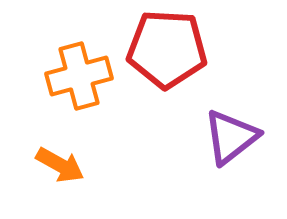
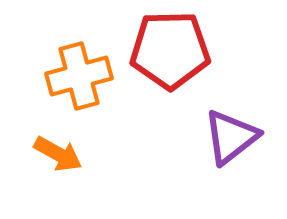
red pentagon: moved 3 px right, 1 px down; rotated 4 degrees counterclockwise
orange arrow: moved 2 px left, 11 px up
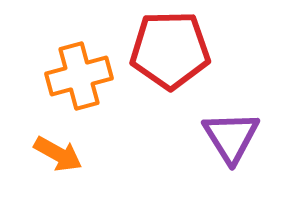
purple triangle: rotated 24 degrees counterclockwise
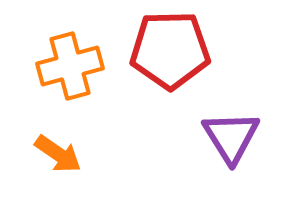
orange cross: moved 9 px left, 10 px up
orange arrow: rotated 6 degrees clockwise
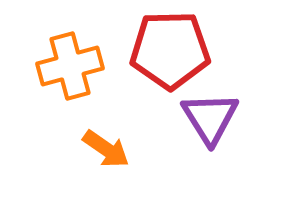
purple triangle: moved 21 px left, 19 px up
orange arrow: moved 48 px right, 5 px up
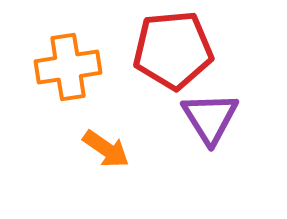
red pentagon: moved 3 px right; rotated 4 degrees counterclockwise
orange cross: moved 2 px left, 1 px down; rotated 6 degrees clockwise
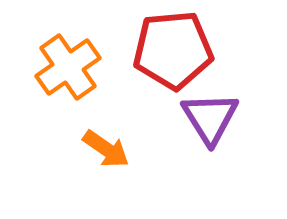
orange cross: rotated 26 degrees counterclockwise
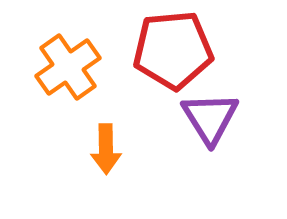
orange arrow: rotated 54 degrees clockwise
